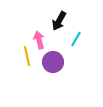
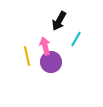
pink arrow: moved 6 px right, 6 px down
purple circle: moved 2 px left
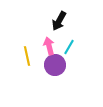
cyan line: moved 7 px left, 8 px down
pink arrow: moved 4 px right
purple circle: moved 4 px right, 3 px down
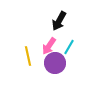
pink arrow: rotated 132 degrees counterclockwise
yellow line: moved 1 px right
purple circle: moved 2 px up
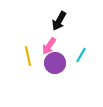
cyan line: moved 12 px right, 8 px down
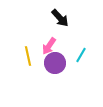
black arrow: moved 1 px right, 3 px up; rotated 72 degrees counterclockwise
